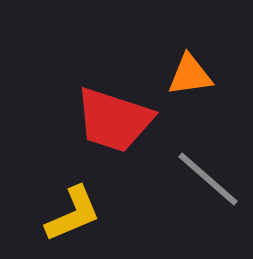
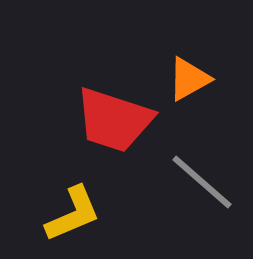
orange triangle: moved 1 px left, 4 px down; rotated 21 degrees counterclockwise
gray line: moved 6 px left, 3 px down
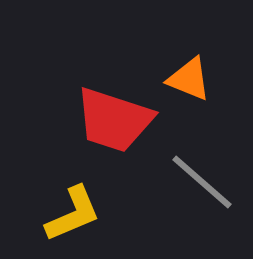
orange triangle: rotated 51 degrees clockwise
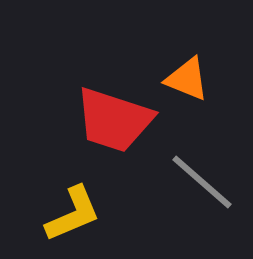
orange triangle: moved 2 px left
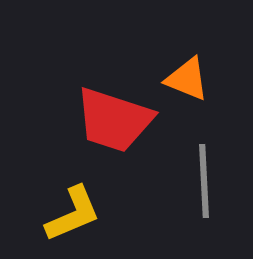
gray line: moved 2 px right, 1 px up; rotated 46 degrees clockwise
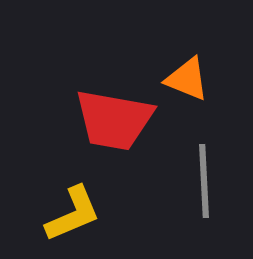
red trapezoid: rotated 8 degrees counterclockwise
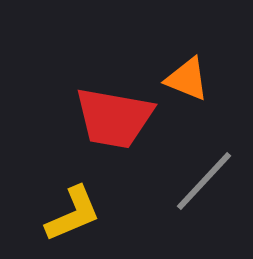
red trapezoid: moved 2 px up
gray line: rotated 46 degrees clockwise
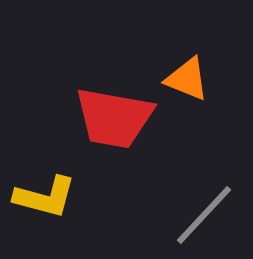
gray line: moved 34 px down
yellow L-shape: moved 28 px left, 17 px up; rotated 38 degrees clockwise
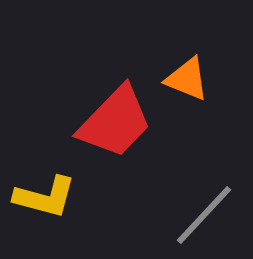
red trapezoid: moved 1 px right, 4 px down; rotated 56 degrees counterclockwise
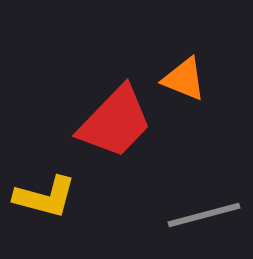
orange triangle: moved 3 px left
gray line: rotated 32 degrees clockwise
